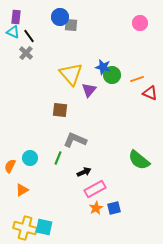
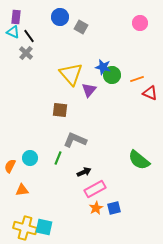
gray square: moved 10 px right, 2 px down; rotated 24 degrees clockwise
orange triangle: rotated 24 degrees clockwise
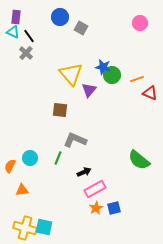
gray square: moved 1 px down
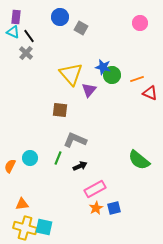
black arrow: moved 4 px left, 6 px up
orange triangle: moved 14 px down
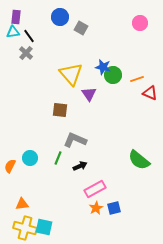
cyan triangle: rotated 32 degrees counterclockwise
green circle: moved 1 px right
purple triangle: moved 4 px down; rotated 14 degrees counterclockwise
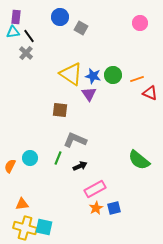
blue star: moved 10 px left, 9 px down
yellow triangle: rotated 15 degrees counterclockwise
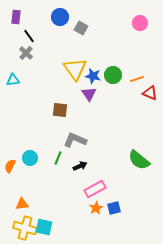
cyan triangle: moved 48 px down
yellow triangle: moved 4 px right, 5 px up; rotated 20 degrees clockwise
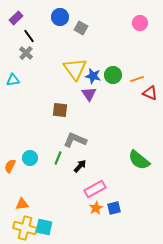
purple rectangle: moved 1 px down; rotated 40 degrees clockwise
black arrow: rotated 24 degrees counterclockwise
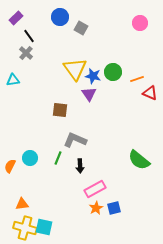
green circle: moved 3 px up
black arrow: rotated 136 degrees clockwise
